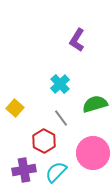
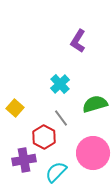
purple L-shape: moved 1 px right, 1 px down
red hexagon: moved 4 px up
purple cross: moved 10 px up
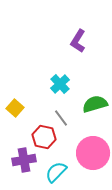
red hexagon: rotated 15 degrees counterclockwise
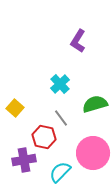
cyan semicircle: moved 4 px right
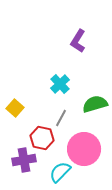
gray line: rotated 66 degrees clockwise
red hexagon: moved 2 px left, 1 px down
pink circle: moved 9 px left, 4 px up
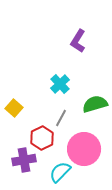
yellow square: moved 1 px left
red hexagon: rotated 20 degrees clockwise
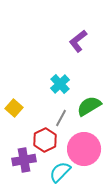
purple L-shape: rotated 20 degrees clockwise
green semicircle: moved 6 px left, 2 px down; rotated 15 degrees counterclockwise
red hexagon: moved 3 px right, 2 px down
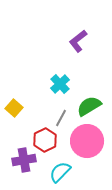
pink circle: moved 3 px right, 8 px up
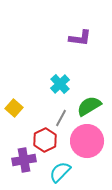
purple L-shape: moved 2 px right, 3 px up; rotated 135 degrees counterclockwise
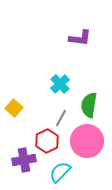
green semicircle: moved 1 px up; rotated 50 degrees counterclockwise
red hexagon: moved 2 px right, 1 px down
